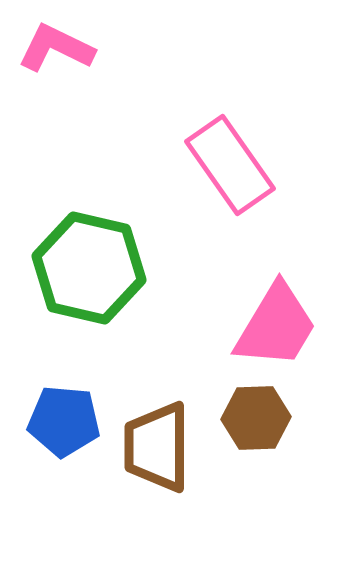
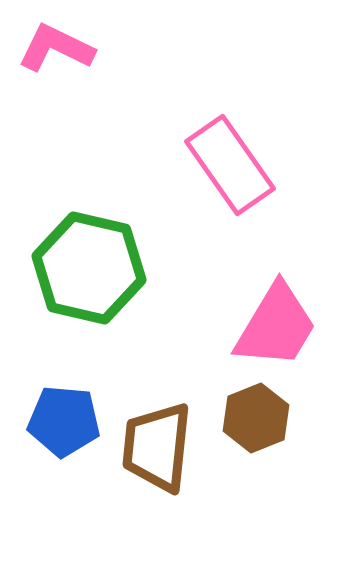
brown hexagon: rotated 20 degrees counterclockwise
brown trapezoid: rotated 6 degrees clockwise
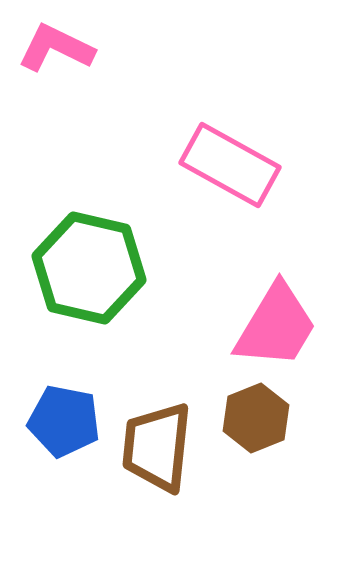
pink rectangle: rotated 26 degrees counterclockwise
blue pentagon: rotated 6 degrees clockwise
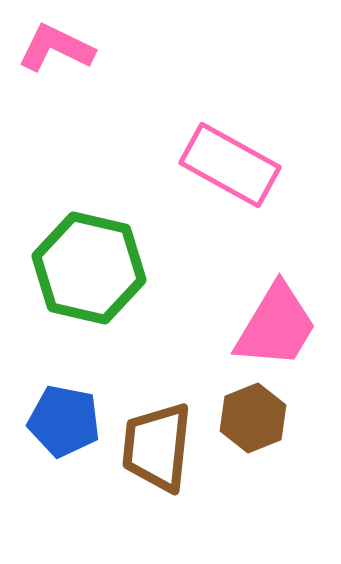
brown hexagon: moved 3 px left
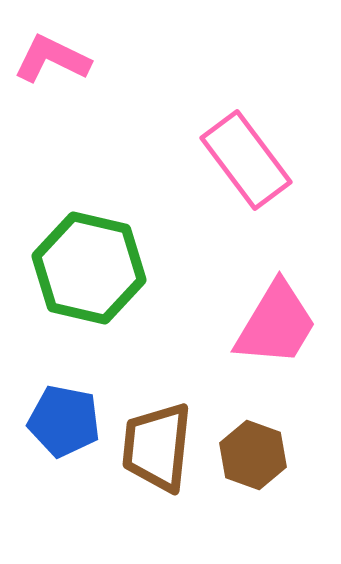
pink L-shape: moved 4 px left, 11 px down
pink rectangle: moved 16 px right, 5 px up; rotated 24 degrees clockwise
pink trapezoid: moved 2 px up
brown hexagon: moved 37 px down; rotated 18 degrees counterclockwise
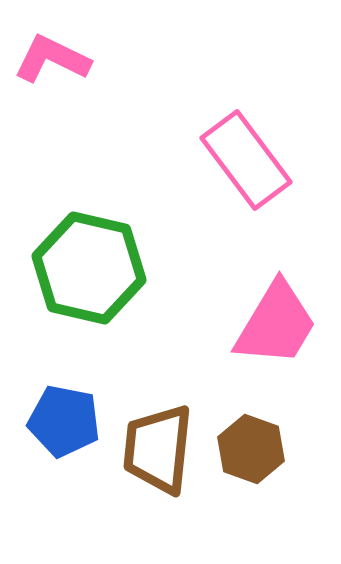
brown trapezoid: moved 1 px right, 2 px down
brown hexagon: moved 2 px left, 6 px up
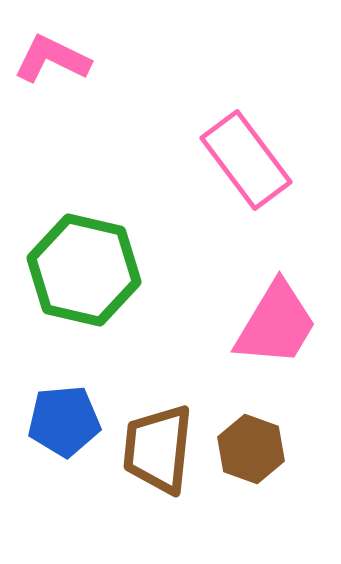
green hexagon: moved 5 px left, 2 px down
blue pentagon: rotated 16 degrees counterclockwise
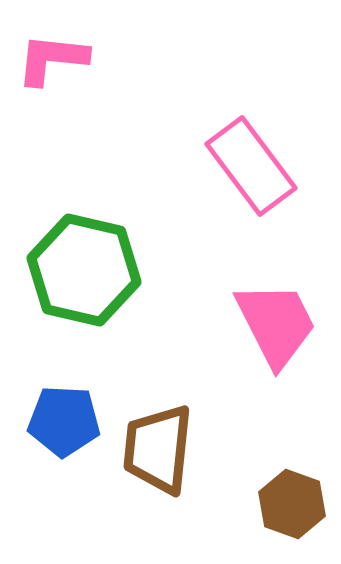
pink L-shape: rotated 20 degrees counterclockwise
pink rectangle: moved 5 px right, 6 px down
pink trapezoid: rotated 58 degrees counterclockwise
blue pentagon: rotated 8 degrees clockwise
brown hexagon: moved 41 px right, 55 px down
